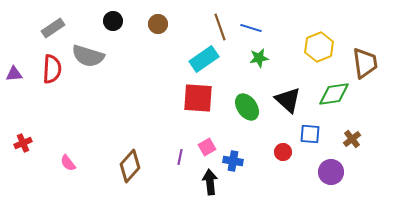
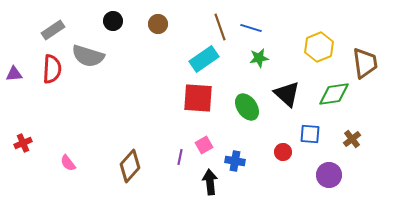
gray rectangle: moved 2 px down
black triangle: moved 1 px left, 6 px up
pink square: moved 3 px left, 2 px up
blue cross: moved 2 px right
purple circle: moved 2 px left, 3 px down
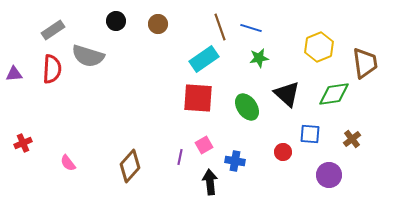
black circle: moved 3 px right
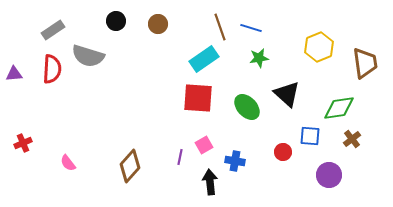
green diamond: moved 5 px right, 14 px down
green ellipse: rotated 8 degrees counterclockwise
blue square: moved 2 px down
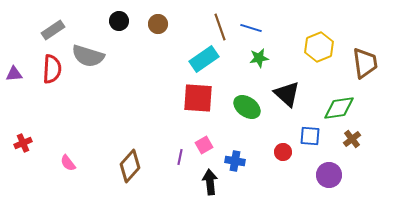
black circle: moved 3 px right
green ellipse: rotated 12 degrees counterclockwise
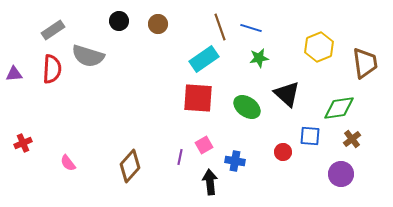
purple circle: moved 12 px right, 1 px up
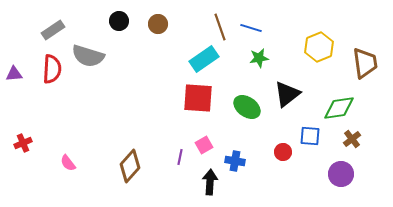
black triangle: rotated 40 degrees clockwise
black arrow: rotated 10 degrees clockwise
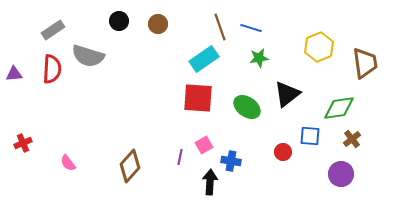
blue cross: moved 4 px left
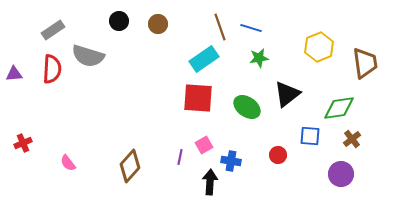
red circle: moved 5 px left, 3 px down
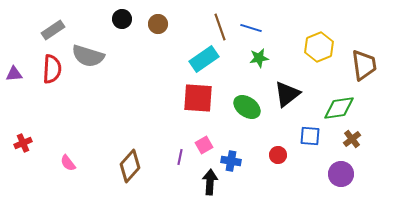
black circle: moved 3 px right, 2 px up
brown trapezoid: moved 1 px left, 2 px down
